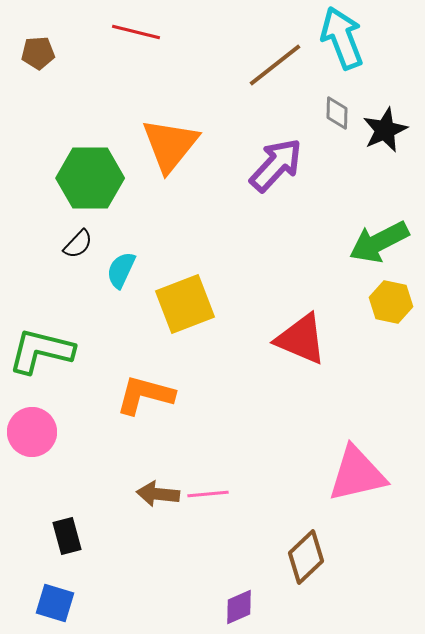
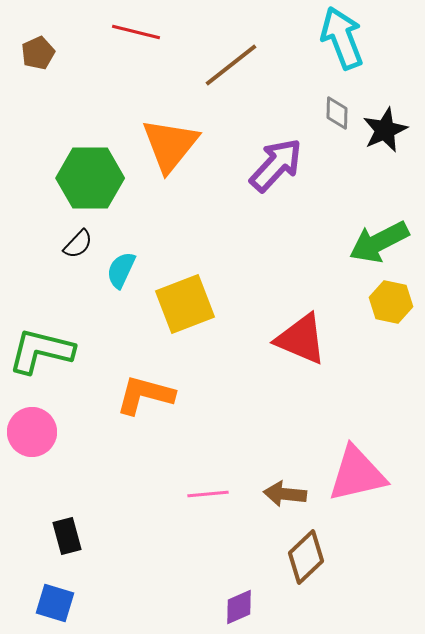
brown pentagon: rotated 20 degrees counterclockwise
brown line: moved 44 px left
brown arrow: moved 127 px right
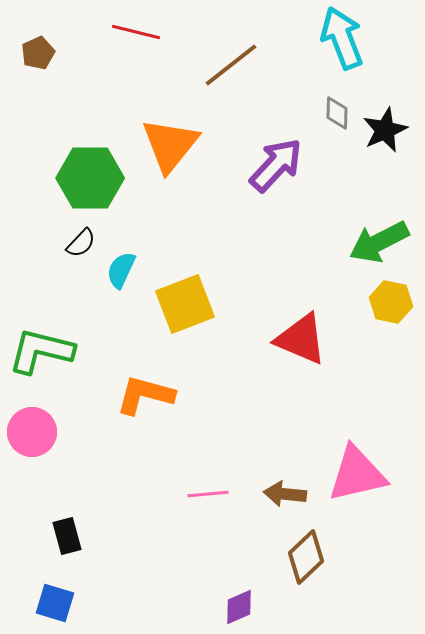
black semicircle: moved 3 px right, 1 px up
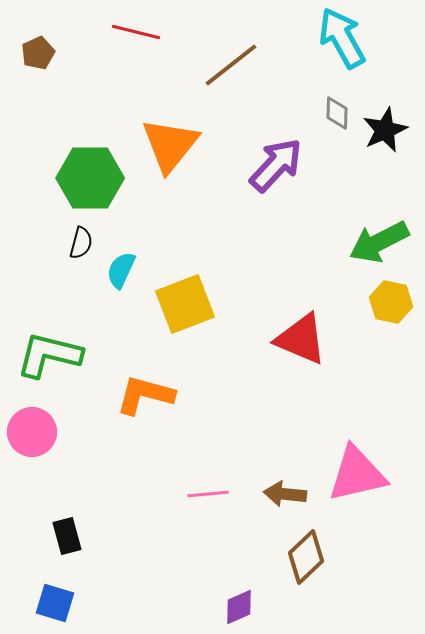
cyan arrow: rotated 8 degrees counterclockwise
black semicircle: rotated 28 degrees counterclockwise
green L-shape: moved 8 px right, 4 px down
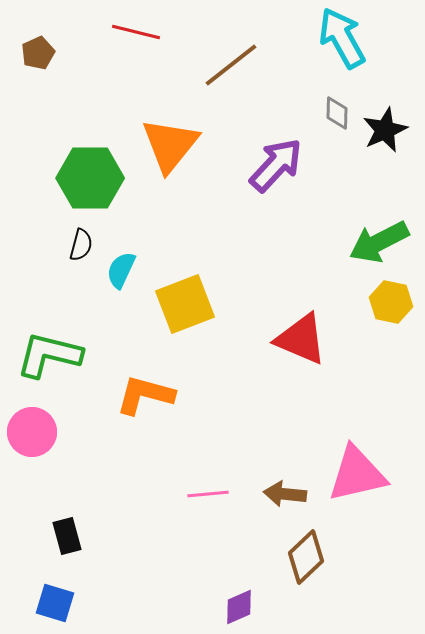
black semicircle: moved 2 px down
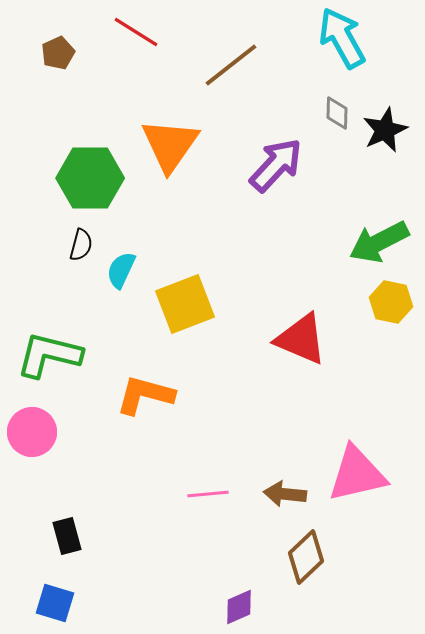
red line: rotated 18 degrees clockwise
brown pentagon: moved 20 px right
orange triangle: rotated 4 degrees counterclockwise
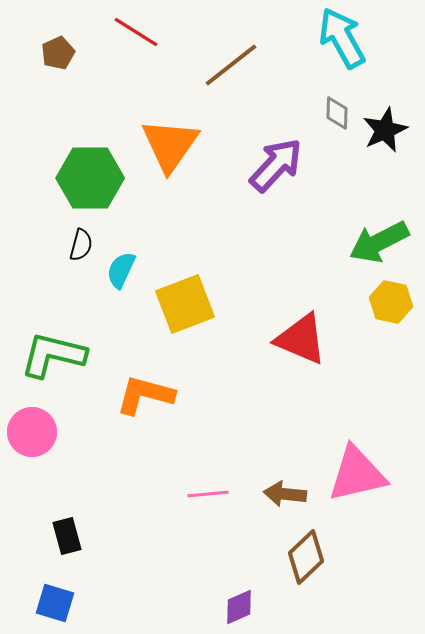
green L-shape: moved 4 px right
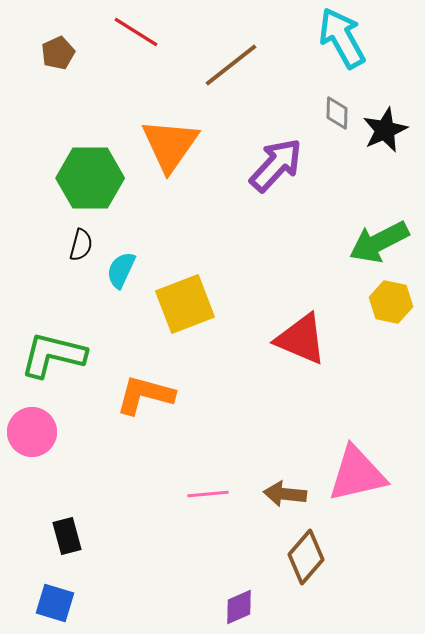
brown diamond: rotated 6 degrees counterclockwise
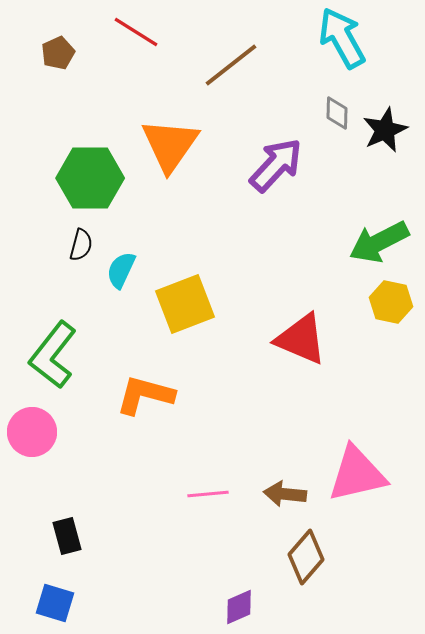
green L-shape: rotated 66 degrees counterclockwise
